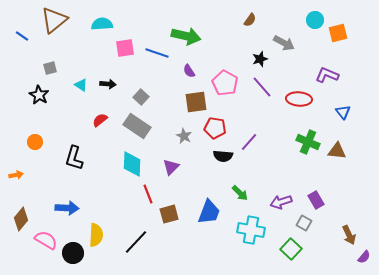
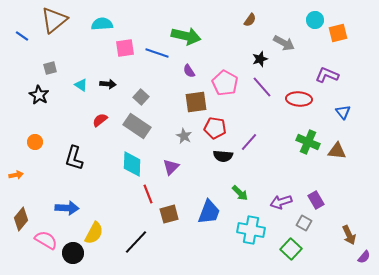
yellow semicircle at (96, 235): moved 2 px left, 2 px up; rotated 25 degrees clockwise
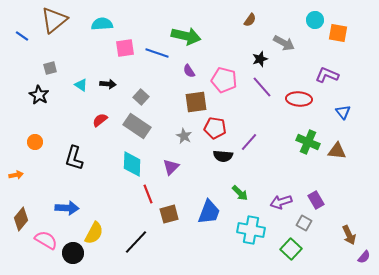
orange square at (338, 33): rotated 24 degrees clockwise
pink pentagon at (225, 83): moved 1 px left, 3 px up; rotated 15 degrees counterclockwise
